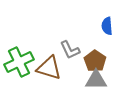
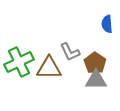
blue semicircle: moved 2 px up
gray L-shape: moved 2 px down
brown pentagon: moved 2 px down
brown triangle: rotated 16 degrees counterclockwise
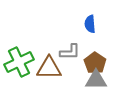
blue semicircle: moved 17 px left
gray L-shape: rotated 65 degrees counterclockwise
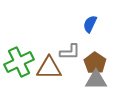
blue semicircle: rotated 30 degrees clockwise
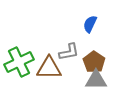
gray L-shape: moved 1 px left; rotated 10 degrees counterclockwise
brown pentagon: moved 1 px left, 1 px up
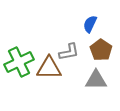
brown pentagon: moved 7 px right, 12 px up
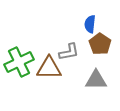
blue semicircle: rotated 18 degrees counterclockwise
brown pentagon: moved 1 px left, 6 px up
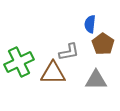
brown pentagon: moved 3 px right
brown triangle: moved 4 px right, 5 px down
